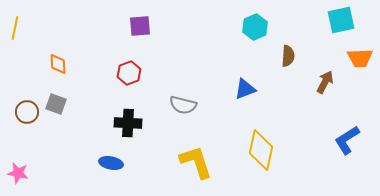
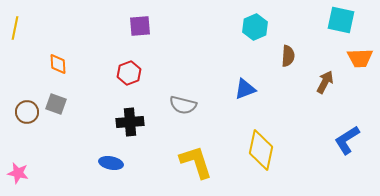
cyan square: rotated 24 degrees clockwise
black cross: moved 2 px right, 1 px up; rotated 8 degrees counterclockwise
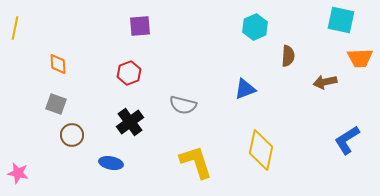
brown arrow: rotated 130 degrees counterclockwise
brown circle: moved 45 px right, 23 px down
black cross: rotated 32 degrees counterclockwise
